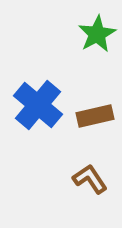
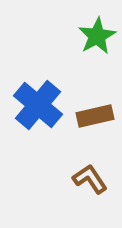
green star: moved 2 px down
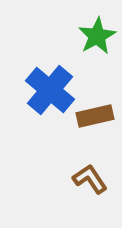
blue cross: moved 12 px right, 15 px up
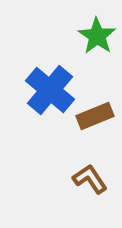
green star: rotated 9 degrees counterclockwise
brown rectangle: rotated 9 degrees counterclockwise
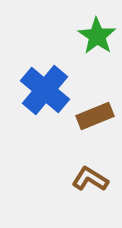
blue cross: moved 5 px left
brown L-shape: rotated 24 degrees counterclockwise
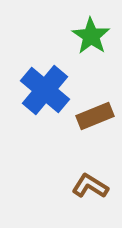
green star: moved 6 px left
brown L-shape: moved 7 px down
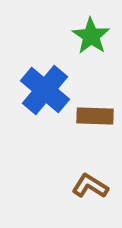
brown rectangle: rotated 24 degrees clockwise
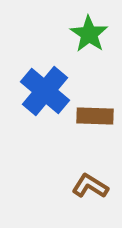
green star: moved 2 px left, 2 px up
blue cross: moved 1 px down
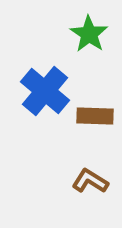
brown L-shape: moved 5 px up
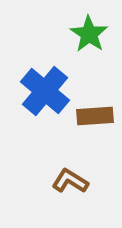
brown rectangle: rotated 6 degrees counterclockwise
brown L-shape: moved 20 px left
